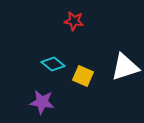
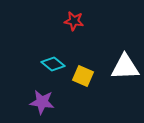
white triangle: rotated 16 degrees clockwise
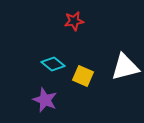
red star: rotated 18 degrees counterclockwise
white triangle: rotated 12 degrees counterclockwise
purple star: moved 3 px right, 2 px up; rotated 15 degrees clockwise
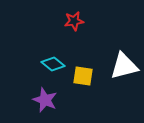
white triangle: moved 1 px left, 1 px up
yellow square: rotated 15 degrees counterclockwise
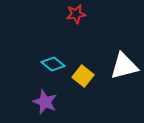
red star: moved 2 px right, 7 px up
yellow square: rotated 30 degrees clockwise
purple star: moved 2 px down
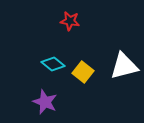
red star: moved 6 px left, 7 px down; rotated 18 degrees clockwise
yellow square: moved 4 px up
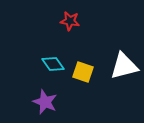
cyan diamond: rotated 15 degrees clockwise
yellow square: rotated 20 degrees counterclockwise
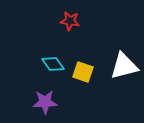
purple star: rotated 25 degrees counterclockwise
